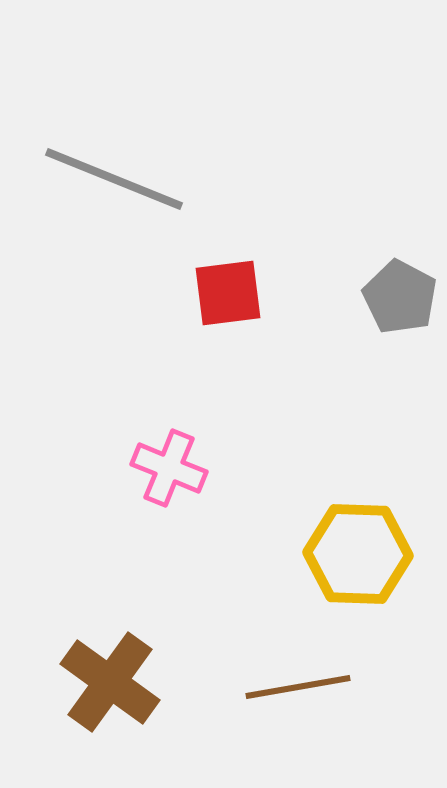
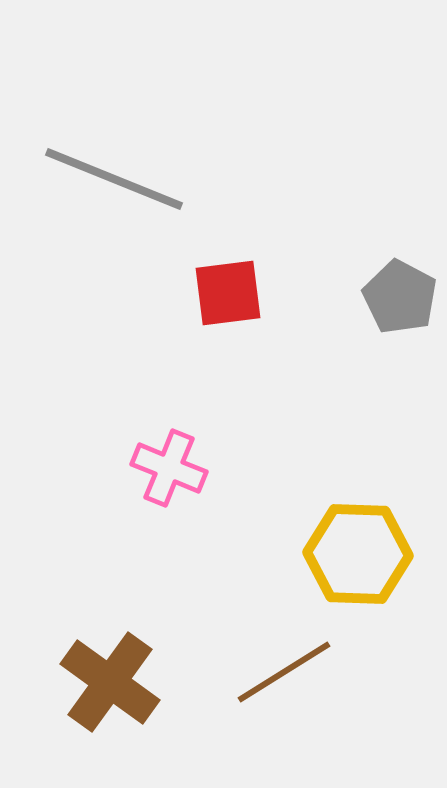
brown line: moved 14 px left, 15 px up; rotated 22 degrees counterclockwise
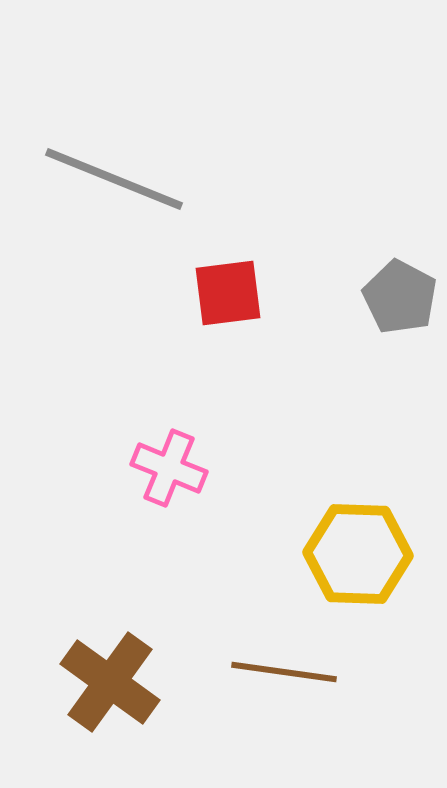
brown line: rotated 40 degrees clockwise
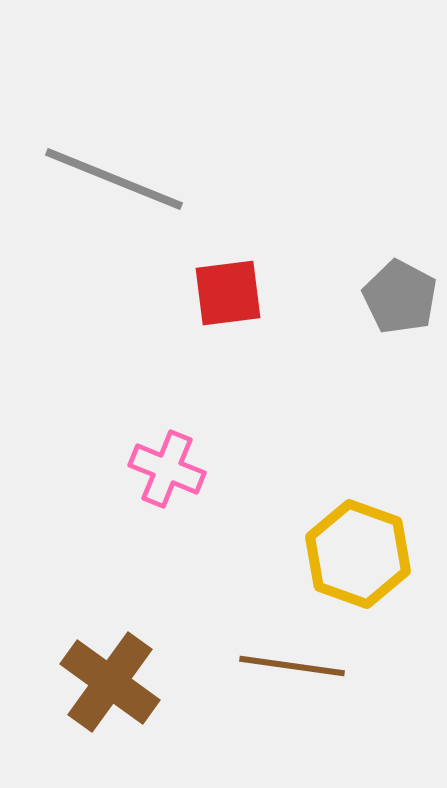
pink cross: moved 2 px left, 1 px down
yellow hexagon: rotated 18 degrees clockwise
brown line: moved 8 px right, 6 px up
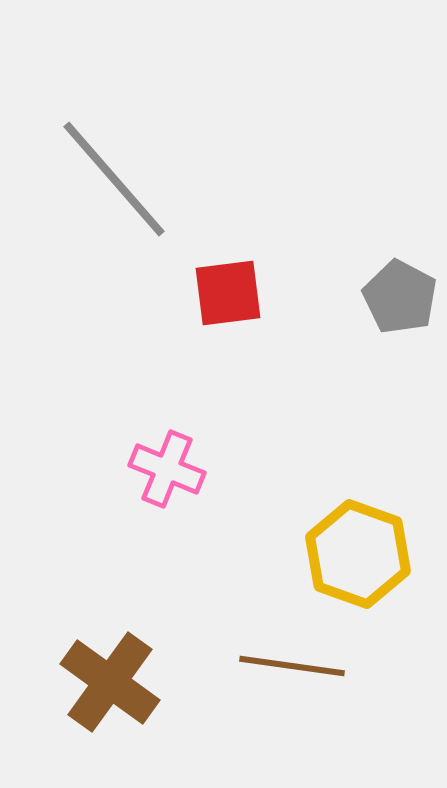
gray line: rotated 27 degrees clockwise
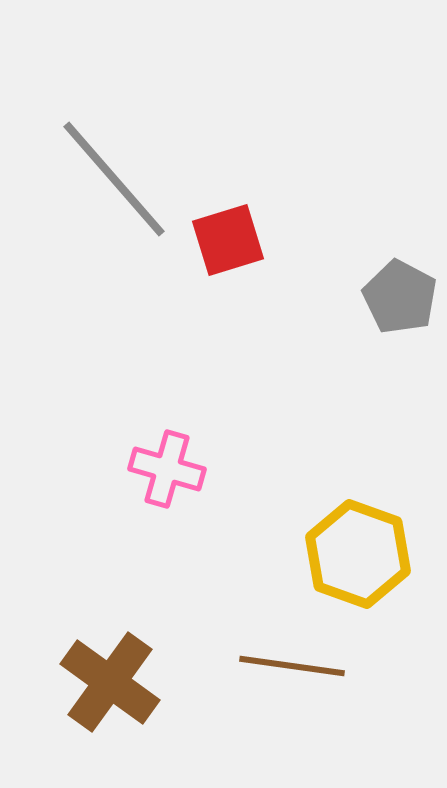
red square: moved 53 px up; rotated 10 degrees counterclockwise
pink cross: rotated 6 degrees counterclockwise
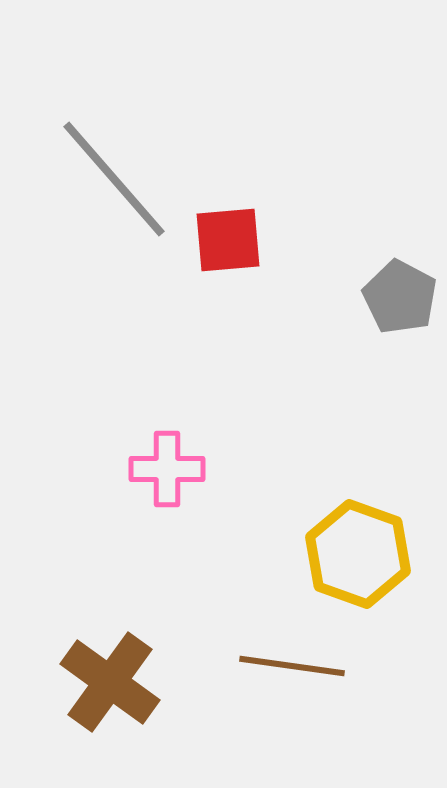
red square: rotated 12 degrees clockwise
pink cross: rotated 16 degrees counterclockwise
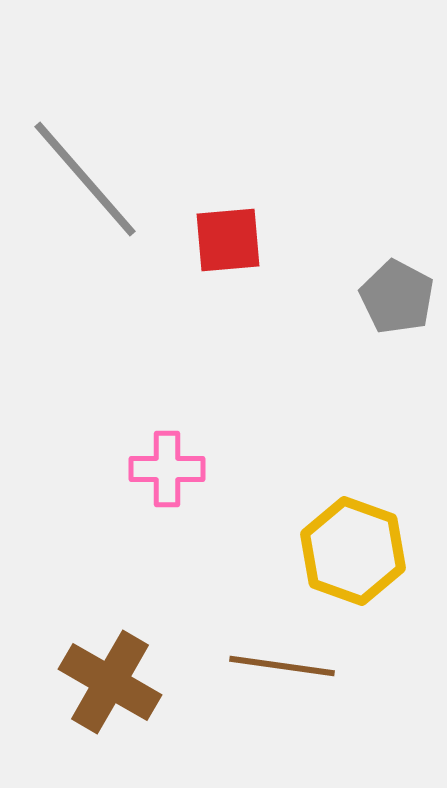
gray line: moved 29 px left
gray pentagon: moved 3 px left
yellow hexagon: moved 5 px left, 3 px up
brown line: moved 10 px left
brown cross: rotated 6 degrees counterclockwise
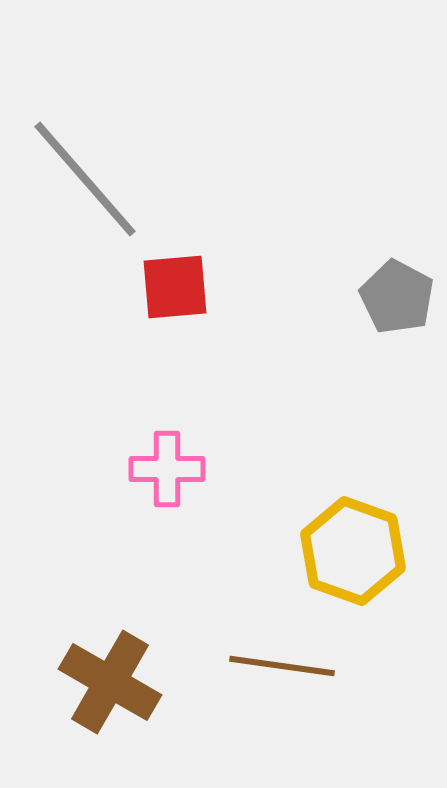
red square: moved 53 px left, 47 px down
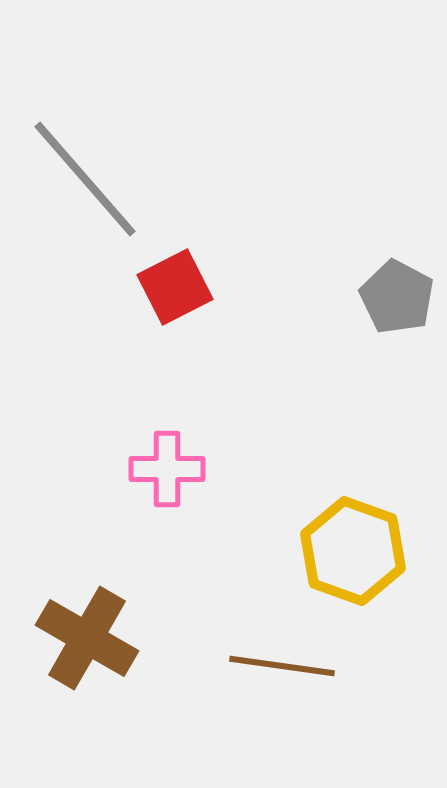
red square: rotated 22 degrees counterclockwise
brown cross: moved 23 px left, 44 px up
